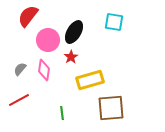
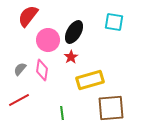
pink diamond: moved 2 px left
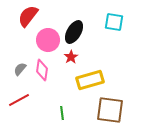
brown square: moved 1 px left, 2 px down; rotated 12 degrees clockwise
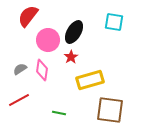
gray semicircle: rotated 16 degrees clockwise
green line: moved 3 px left; rotated 72 degrees counterclockwise
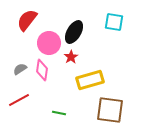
red semicircle: moved 1 px left, 4 px down
pink circle: moved 1 px right, 3 px down
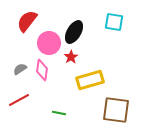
red semicircle: moved 1 px down
brown square: moved 6 px right
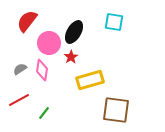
green line: moved 15 px left; rotated 64 degrees counterclockwise
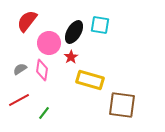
cyan square: moved 14 px left, 3 px down
yellow rectangle: rotated 32 degrees clockwise
brown square: moved 6 px right, 5 px up
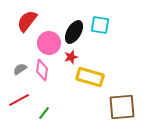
red star: rotated 16 degrees clockwise
yellow rectangle: moved 3 px up
brown square: moved 2 px down; rotated 12 degrees counterclockwise
